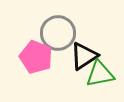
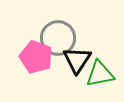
gray circle: moved 5 px down
black triangle: moved 7 px left, 4 px down; rotated 24 degrees counterclockwise
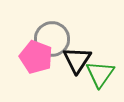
gray circle: moved 6 px left, 1 px down
green triangle: rotated 44 degrees counterclockwise
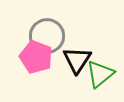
gray circle: moved 5 px left, 3 px up
green triangle: rotated 16 degrees clockwise
